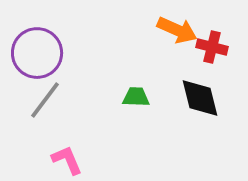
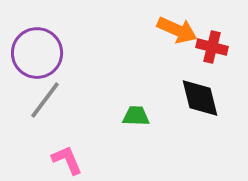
green trapezoid: moved 19 px down
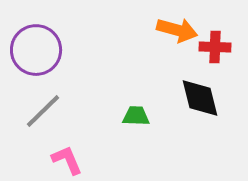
orange arrow: rotated 9 degrees counterclockwise
red cross: moved 3 px right; rotated 12 degrees counterclockwise
purple circle: moved 1 px left, 3 px up
gray line: moved 2 px left, 11 px down; rotated 9 degrees clockwise
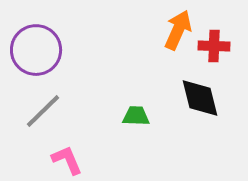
orange arrow: moved 1 px right; rotated 81 degrees counterclockwise
red cross: moved 1 px left, 1 px up
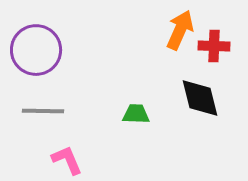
orange arrow: moved 2 px right
gray line: rotated 45 degrees clockwise
green trapezoid: moved 2 px up
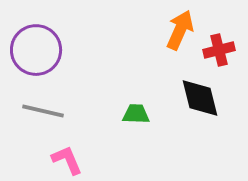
red cross: moved 5 px right, 4 px down; rotated 16 degrees counterclockwise
gray line: rotated 12 degrees clockwise
